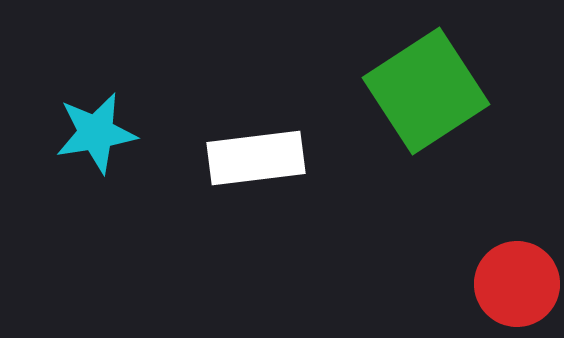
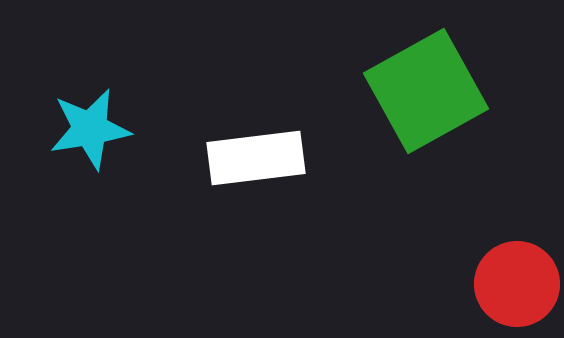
green square: rotated 4 degrees clockwise
cyan star: moved 6 px left, 4 px up
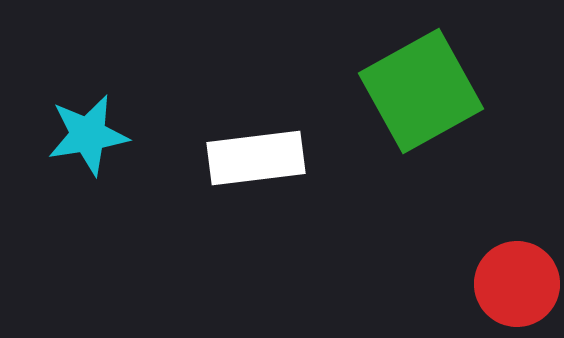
green square: moved 5 px left
cyan star: moved 2 px left, 6 px down
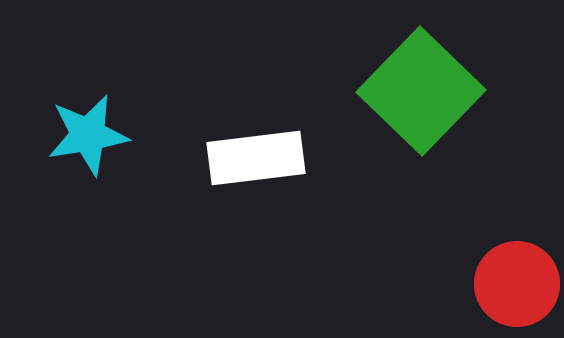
green square: rotated 17 degrees counterclockwise
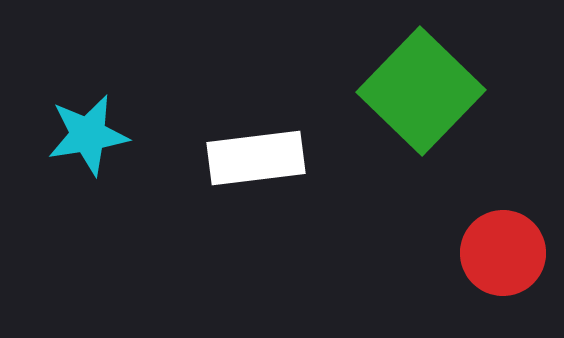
red circle: moved 14 px left, 31 px up
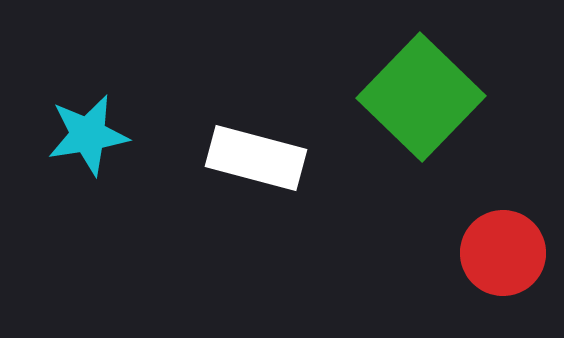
green square: moved 6 px down
white rectangle: rotated 22 degrees clockwise
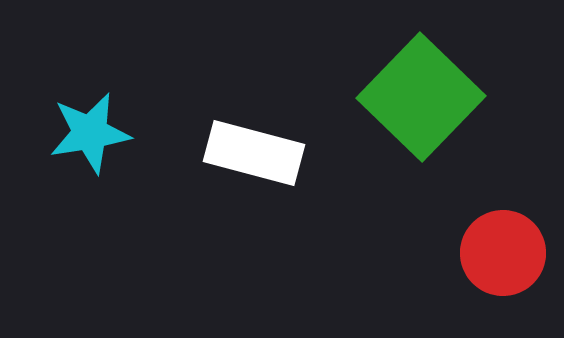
cyan star: moved 2 px right, 2 px up
white rectangle: moved 2 px left, 5 px up
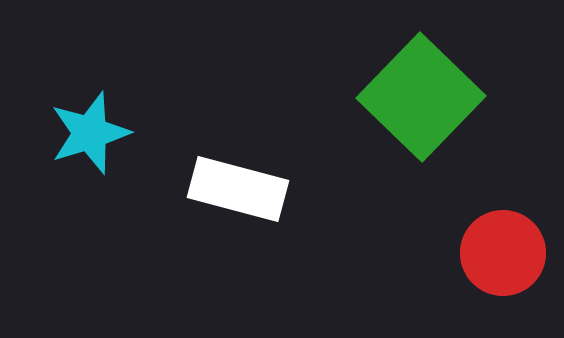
cyan star: rotated 8 degrees counterclockwise
white rectangle: moved 16 px left, 36 px down
